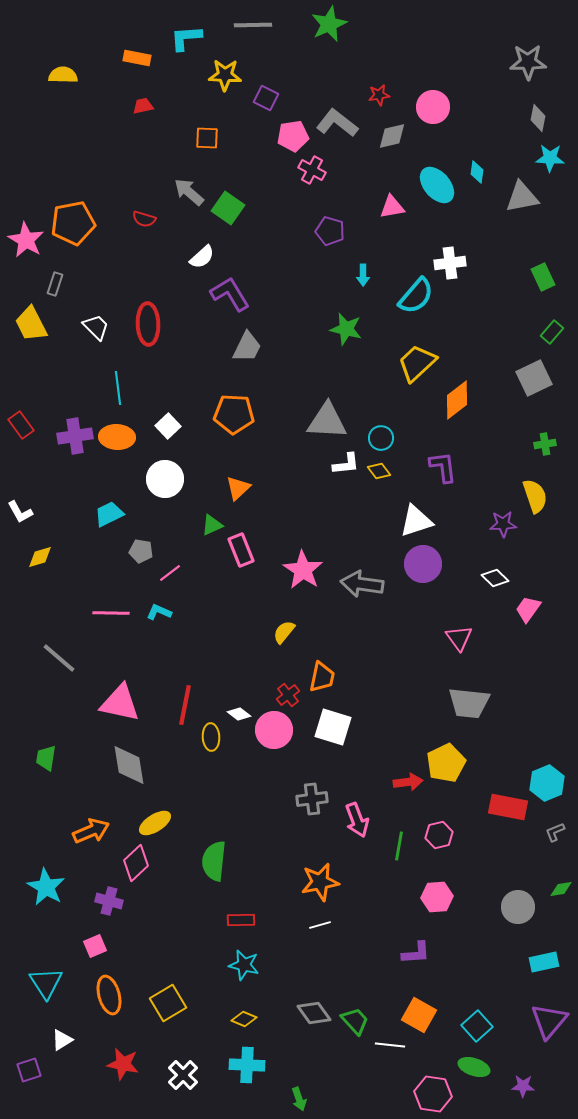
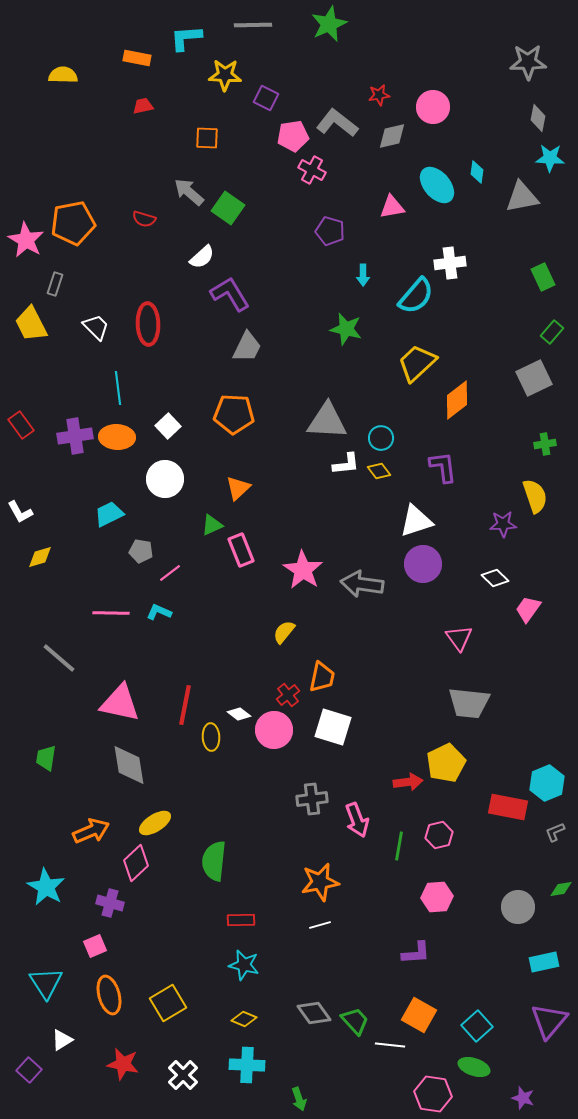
purple cross at (109, 901): moved 1 px right, 2 px down
purple square at (29, 1070): rotated 30 degrees counterclockwise
purple star at (523, 1086): moved 12 px down; rotated 15 degrees clockwise
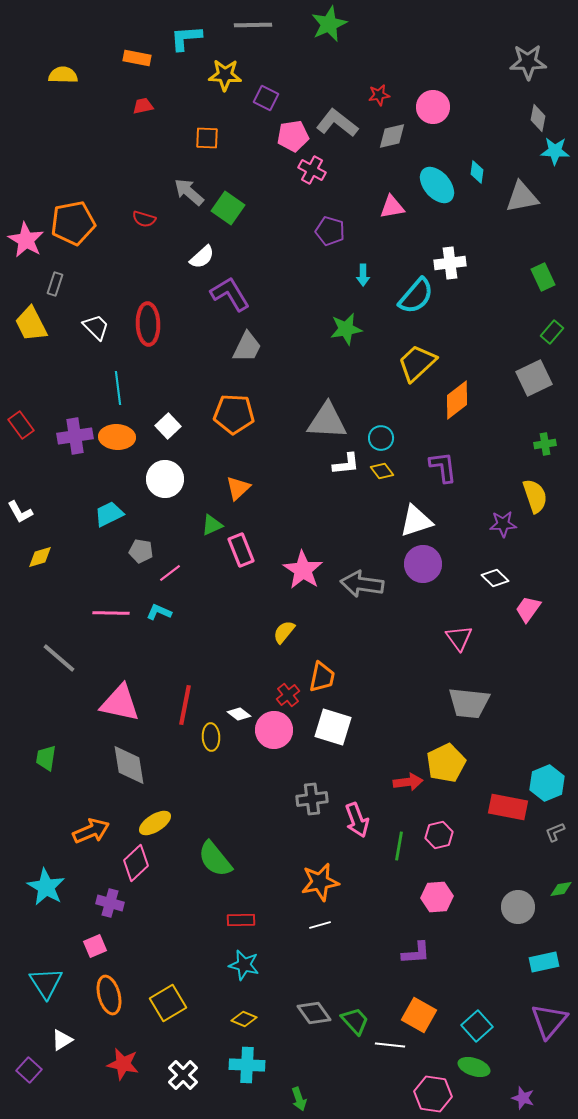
cyan star at (550, 158): moved 5 px right, 7 px up
green star at (346, 329): rotated 24 degrees counterclockwise
yellow diamond at (379, 471): moved 3 px right
green semicircle at (214, 861): moved 1 px right, 2 px up; rotated 45 degrees counterclockwise
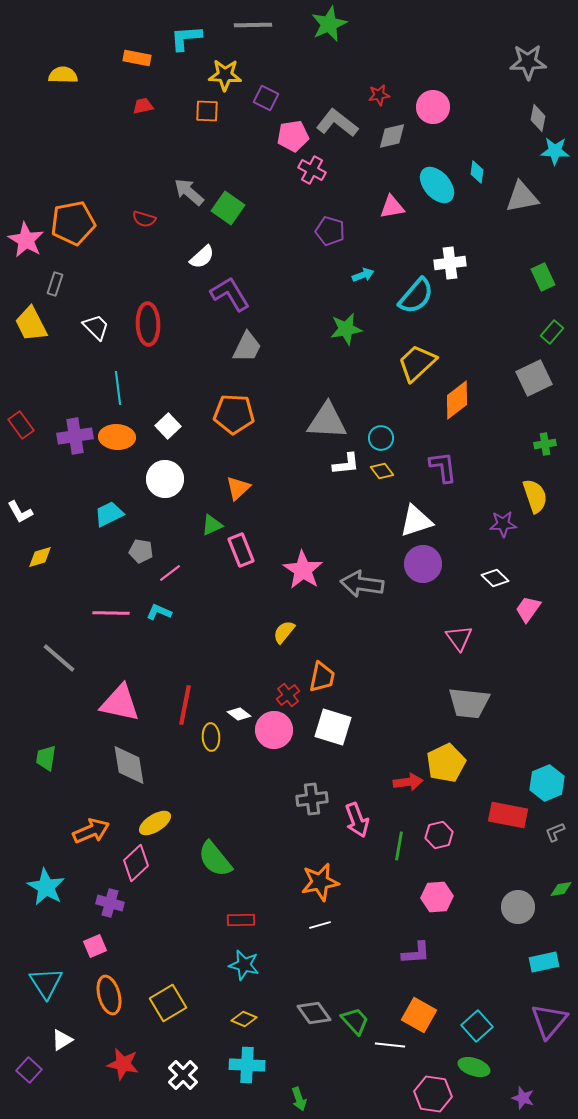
orange square at (207, 138): moved 27 px up
cyan arrow at (363, 275): rotated 110 degrees counterclockwise
red rectangle at (508, 807): moved 8 px down
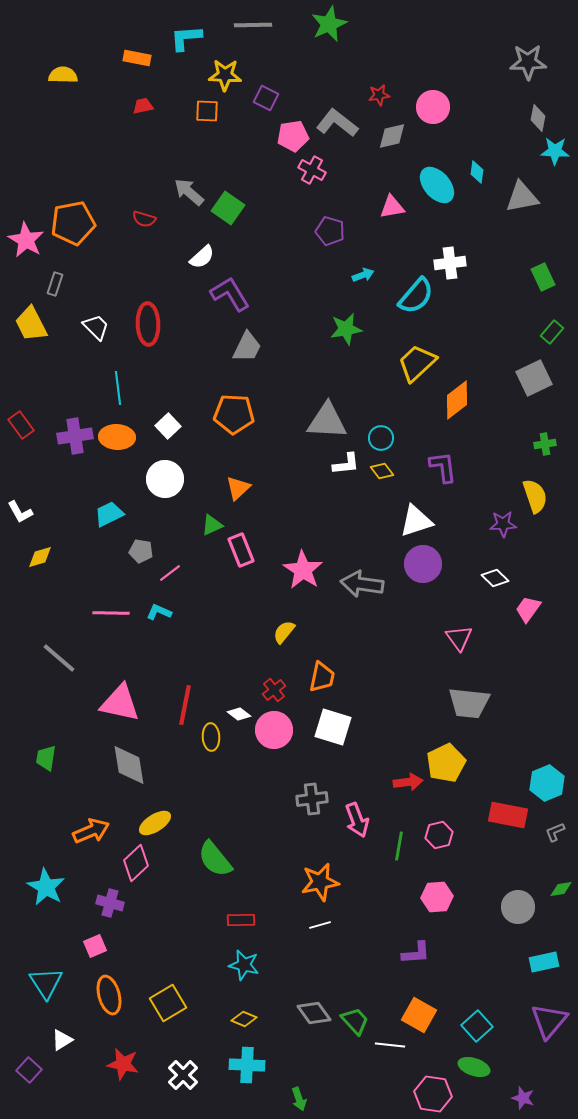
red cross at (288, 695): moved 14 px left, 5 px up
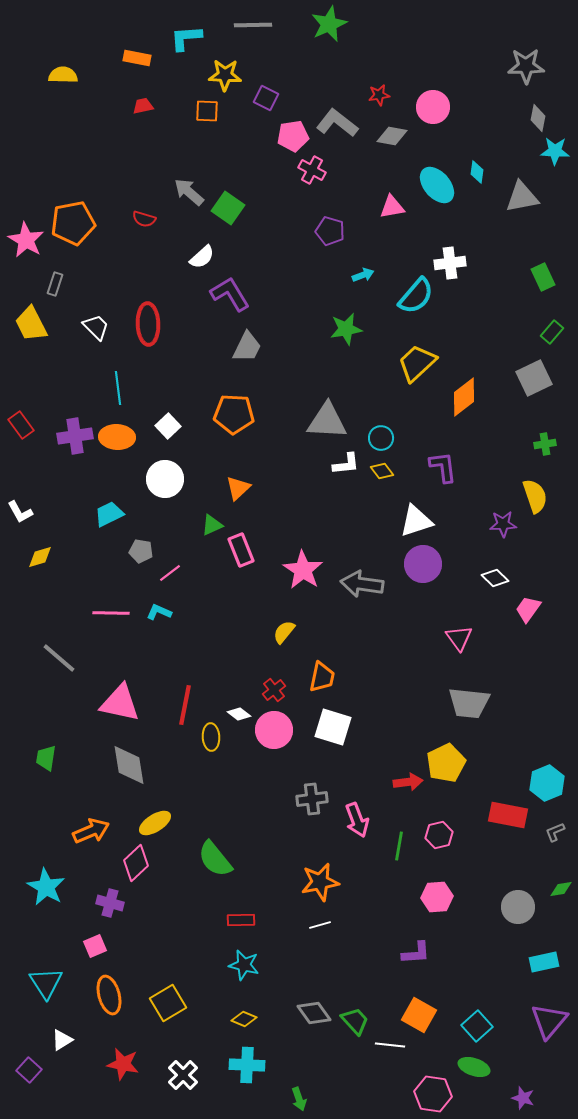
gray star at (528, 62): moved 2 px left, 4 px down
gray diamond at (392, 136): rotated 24 degrees clockwise
orange diamond at (457, 400): moved 7 px right, 3 px up
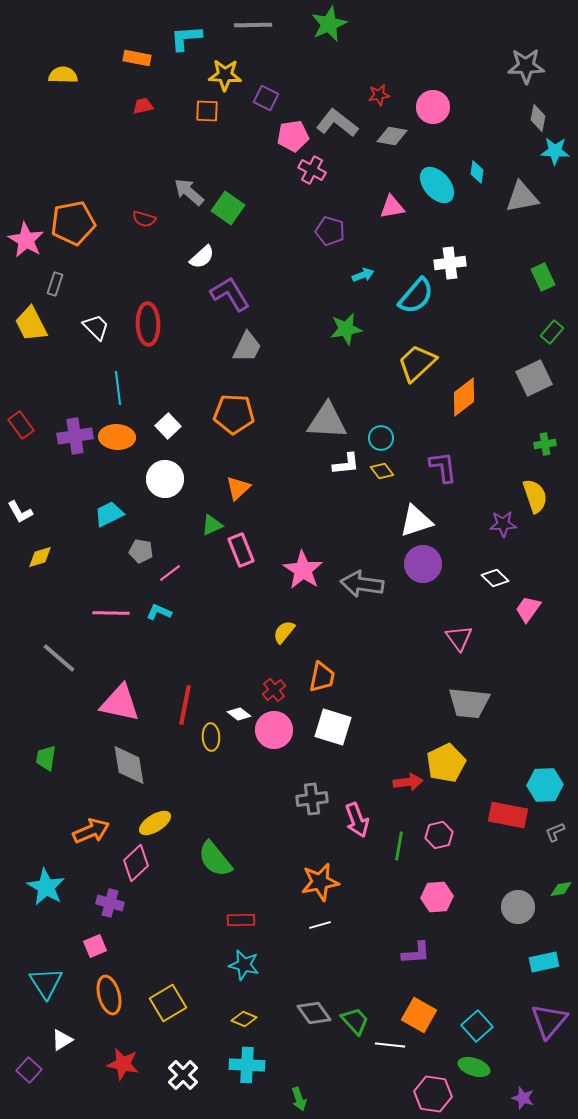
cyan hexagon at (547, 783): moved 2 px left, 2 px down; rotated 20 degrees clockwise
